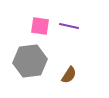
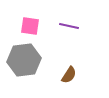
pink square: moved 10 px left
gray hexagon: moved 6 px left, 1 px up
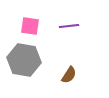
purple line: rotated 18 degrees counterclockwise
gray hexagon: rotated 16 degrees clockwise
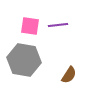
purple line: moved 11 px left, 1 px up
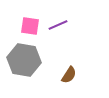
purple line: rotated 18 degrees counterclockwise
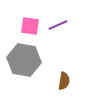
brown semicircle: moved 5 px left, 6 px down; rotated 24 degrees counterclockwise
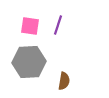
purple line: rotated 48 degrees counterclockwise
gray hexagon: moved 5 px right, 2 px down; rotated 12 degrees counterclockwise
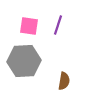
pink square: moved 1 px left
gray hexagon: moved 5 px left, 1 px up
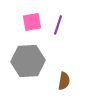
pink square: moved 3 px right, 4 px up; rotated 18 degrees counterclockwise
gray hexagon: moved 4 px right
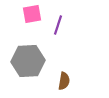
pink square: moved 8 px up
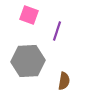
pink square: moved 3 px left, 1 px down; rotated 30 degrees clockwise
purple line: moved 1 px left, 6 px down
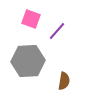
pink square: moved 2 px right, 4 px down
purple line: rotated 24 degrees clockwise
